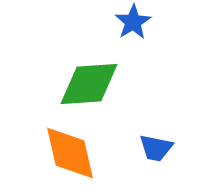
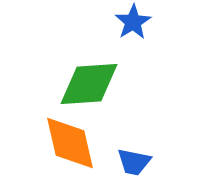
blue trapezoid: moved 22 px left, 14 px down
orange diamond: moved 10 px up
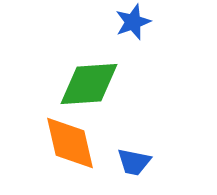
blue star: rotated 12 degrees clockwise
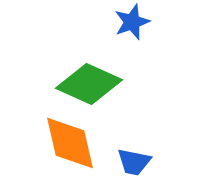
blue star: moved 1 px left
green diamond: rotated 28 degrees clockwise
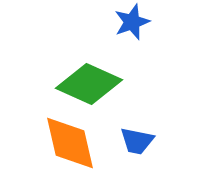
blue trapezoid: moved 3 px right, 21 px up
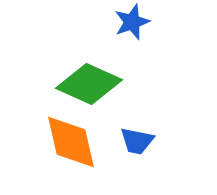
orange diamond: moved 1 px right, 1 px up
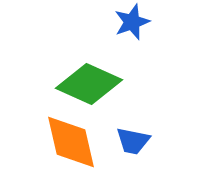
blue trapezoid: moved 4 px left
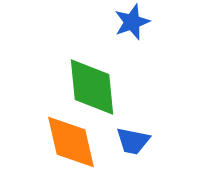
green diamond: moved 3 px right, 3 px down; rotated 60 degrees clockwise
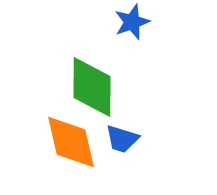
green diamond: rotated 6 degrees clockwise
blue trapezoid: moved 11 px left, 2 px up; rotated 6 degrees clockwise
